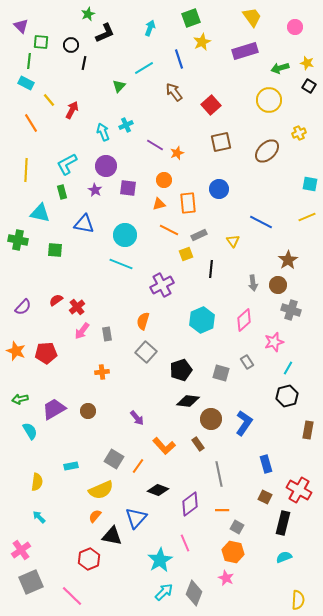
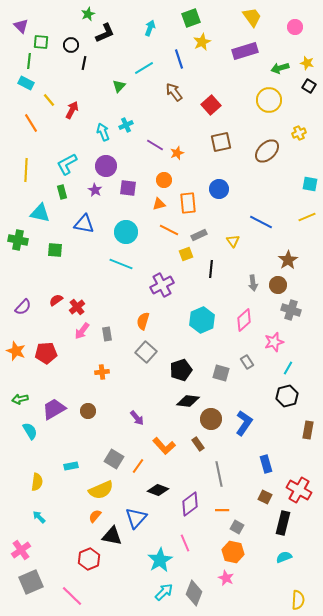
cyan circle at (125, 235): moved 1 px right, 3 px up
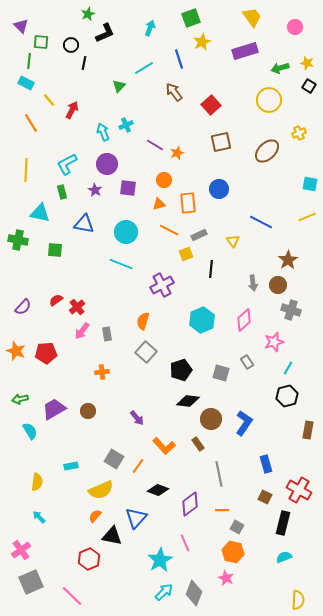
purple circle at (106, 166): moved 1 px right, 2 px up
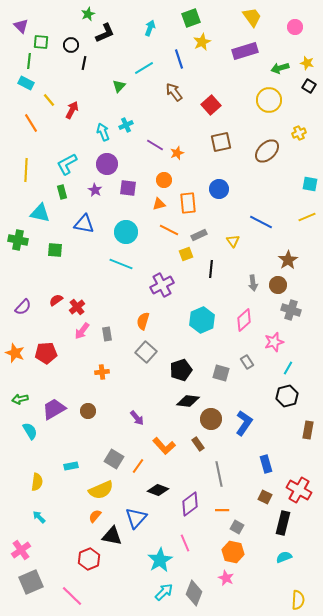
orange star at (16, 351): moved 1 px left, 2 px down
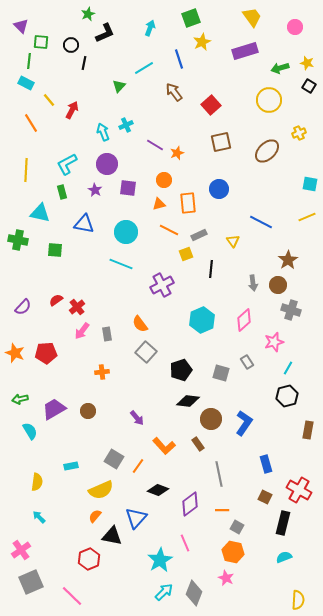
orange semicircle at (143, 321): moved 3 px left, 3 px down; rotated 54 degrees counterclockwise
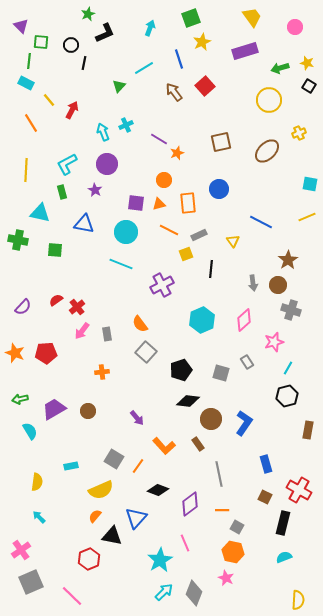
red square at (211, 105): moved 6 px left, 19 px up
purple line at (155, 145): moved 4 px right, 6 px up
purple square at (128, 188): moved 8 px right, 15 px down
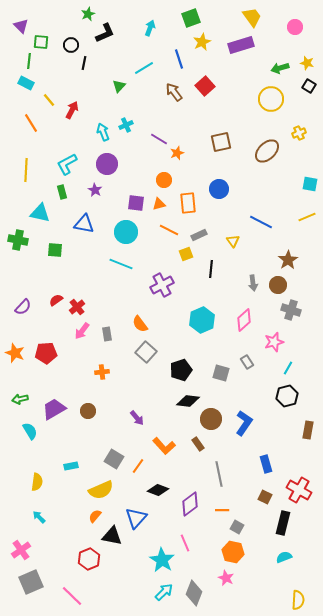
purple rectangle at (245, 51): moved 4 px left, 6 px up
yellow circle at (269, 100): moved 2 px right, 1 px up
cyan star at (160, 560): moved 2 px right; rotated 10 degrees counterclockwise
